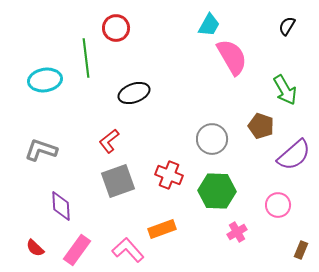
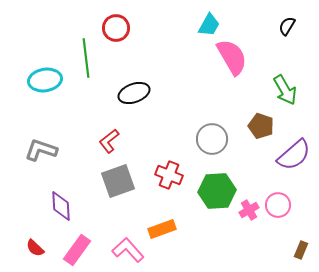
green hexagon: rotated 6 degrees counterclockwise
pink cross: moved 12 px right, 22 px up
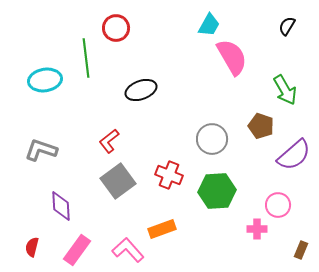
black ellipse: moved 7 px right, 3 px up
gray square: rotated 16 degrees counterclockwise
pink cross: moved 8 px right, 19 px down; rotated 30 degrees clockwise
red semicircle: moved 3 px left, 1 px up; rotated 60 degrees clockwise
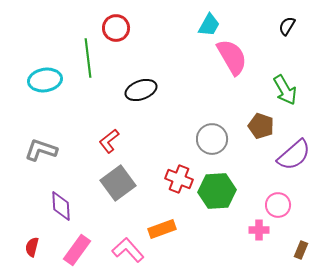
green line: moved 2 px right
red cross: moved 10 px right, 4 px down
gray square: moved 2 px down
pink cross: moved 2 px right, 1 px down
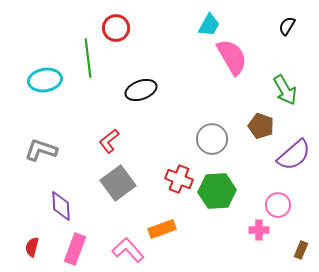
pink rectangle: moved 2 px left, 1 px up; rotated 16 degrees counterclockwise
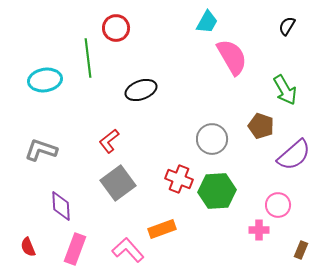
cyan trapezoid: moved 2 px left, 3 px up
red semicircle: moved 4 px left; rotated 36 degrees counterclockwise
